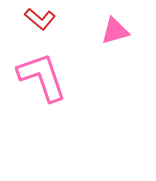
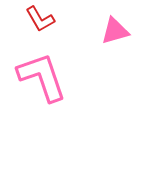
red L-shape: rotated 20 degrees clockwise
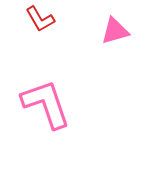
pink L-shape: moved 4 px right, 27 px down
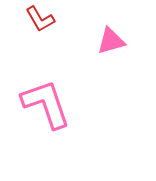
pink triangle: moved 4 px left, 10 px down
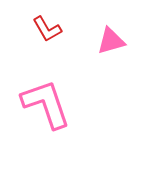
red L-shape: moved 7 px right, 10 px down
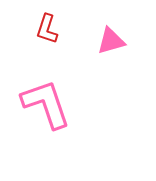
red L-shape: rotated 48 degrees clockwise
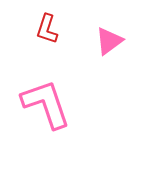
pink triangle: moved 2 px left; rotated 20 degrees counterclockwise
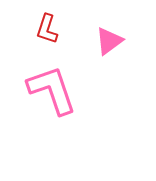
pink L-shape: moved 6 px right, 14 px up
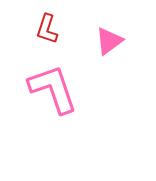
pink L-shape: moved 1 px right, 1 px up
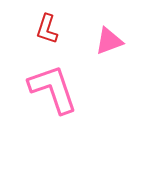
pink triangle: rotated 16 degrees clockwise
